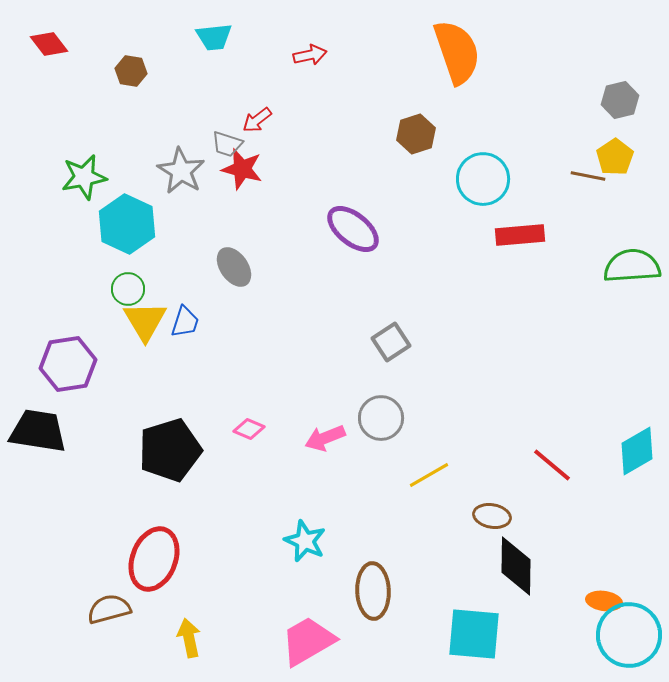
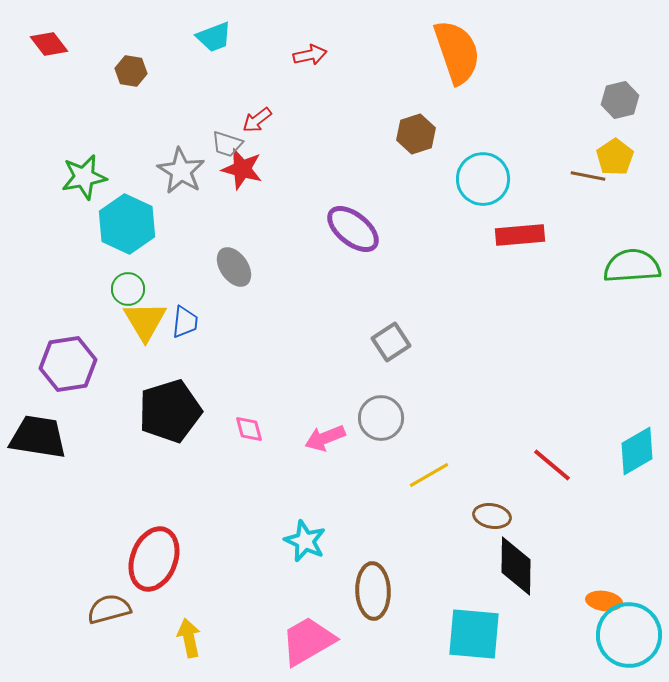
cyan trapezoid at (214, 37): rotated 15 degrees counterclockwise
blue trapezoid at (185, 322): rotated 12 degrees counterclockwise
pink diamond at (249, 429): rotated 52 degrees clockwise
black trapezoid at (38, 431): moved 6 px down
black pentagon at (170, 450): moved 39 px up
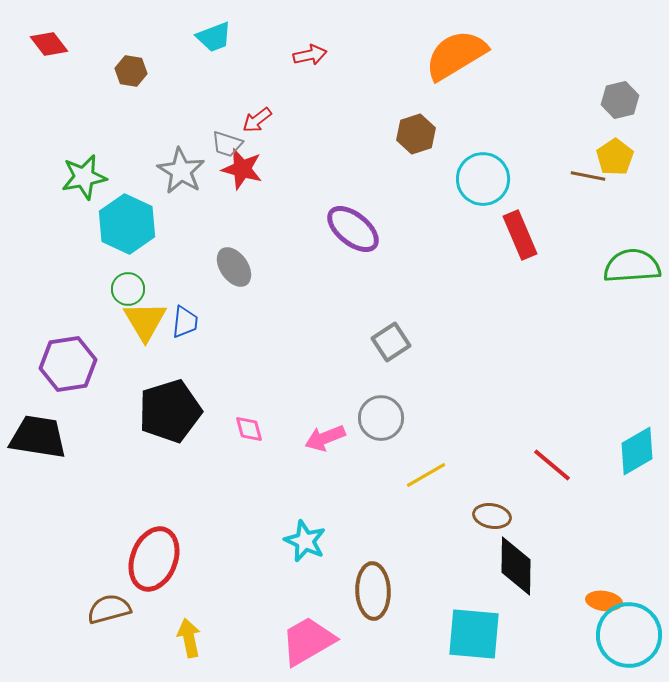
orange semicircle at (457, 52): moved 1 px left, 3 px down; rotated 102 degrees counterclockwise
red rectangle at (520, 235): rotated 72 degrees clockwise
yellow line at (429, 475): moved 3 px left
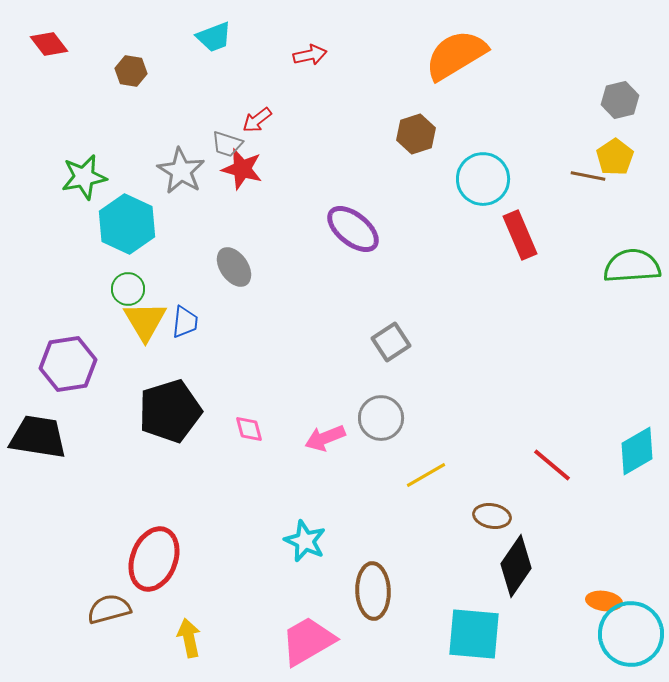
black diamond at (516, 566): rotated 34 degrees clockwise
cyan circle at (629, 635): moved 2 px right, 1 px up
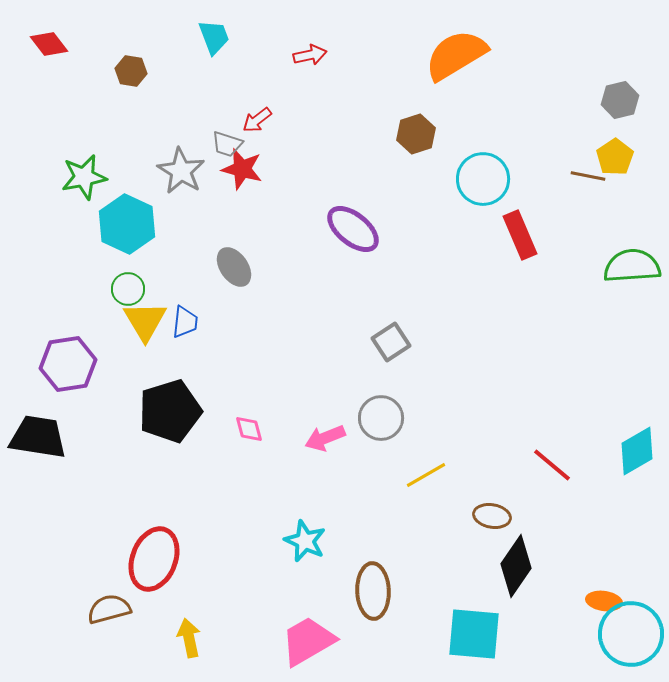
cyan trapezoid at (214, 37): rotated 90 degrees counterclockwise
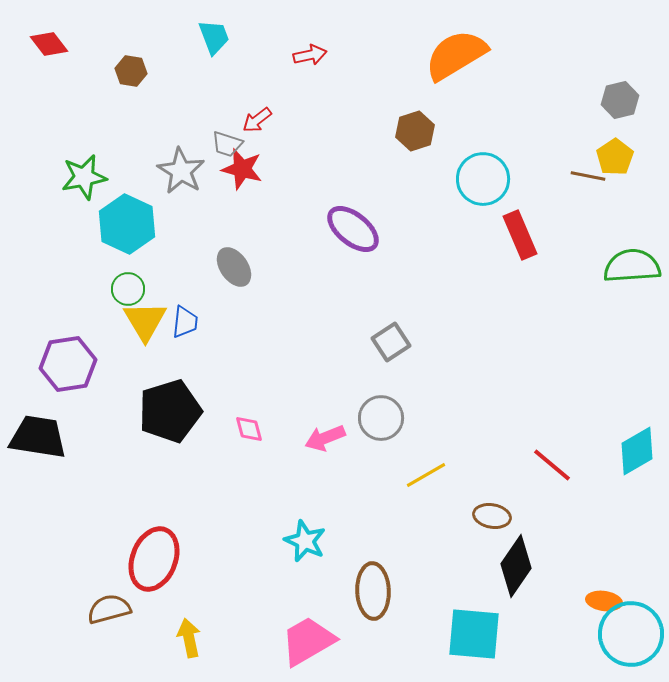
brown hexagon at (416, 134): moved 1 px left, 3 px up
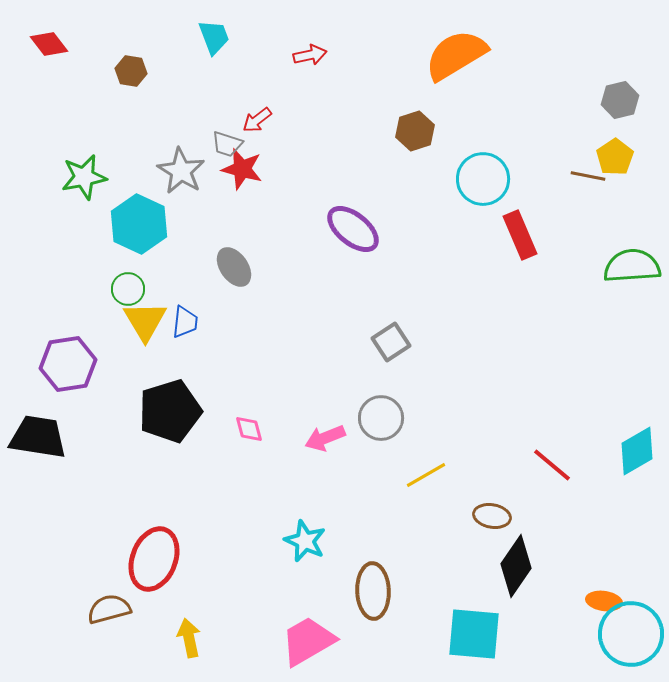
cyan hexagon at (127, 224): moved 12 px right
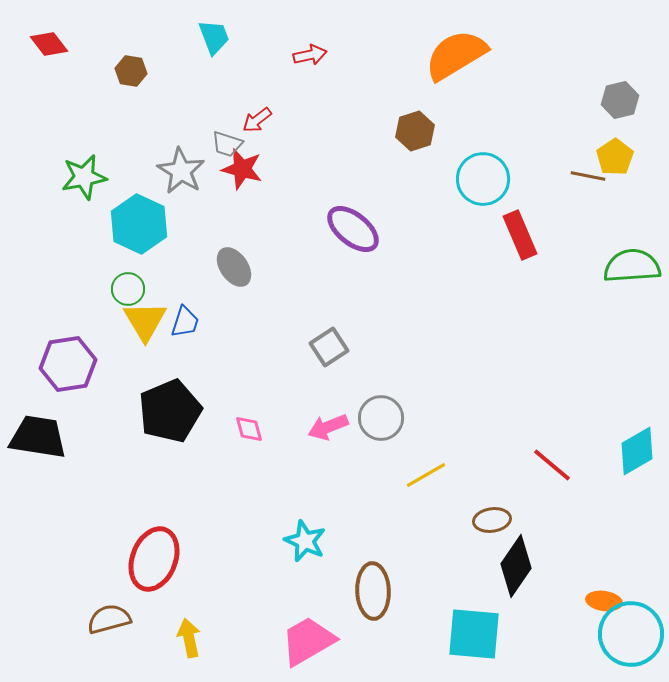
blue trapezoid at (185, 322): rotated 12 degrees clockwise
gray square at (391, 342): moved 62 px left, 5 px down
black pentagon at (170, 411): rotated 6 degrees counterclockwise
pink arrow at (325, 438): moved 3 px right, 11 px up
brown ellipse at (492, 516): moved 4 px down; rotated 18 degrees counterclockwise
brown semicircle at (109, 609): moved 10 px down
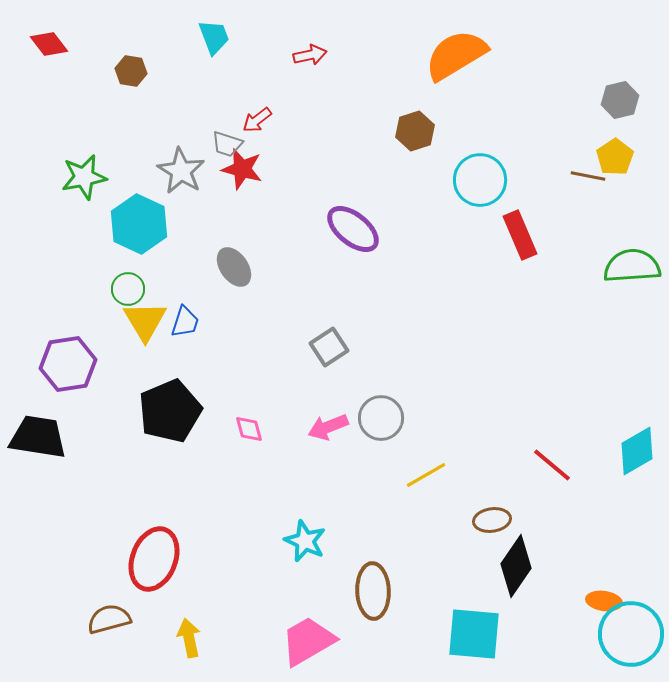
cyan circle at (483, 179): moved 3 px left, 1 px down
